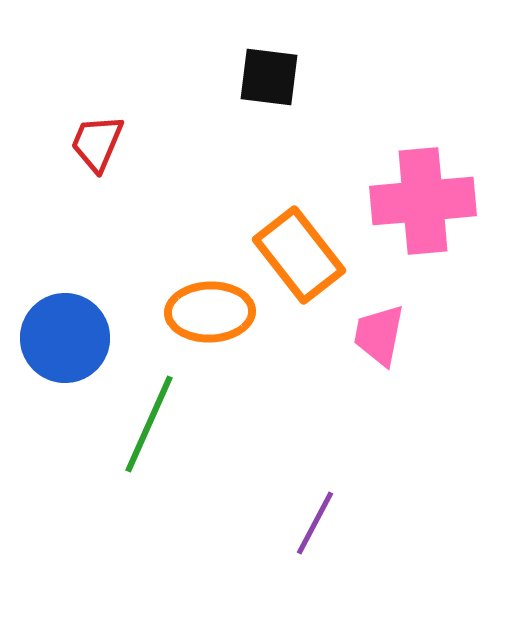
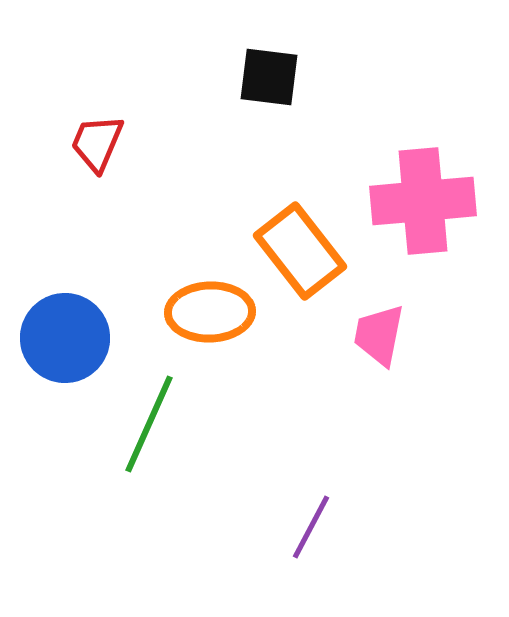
orange rectangle: moved 1 px right, 4 px up
purple line: moved 4 px left, 4 px down
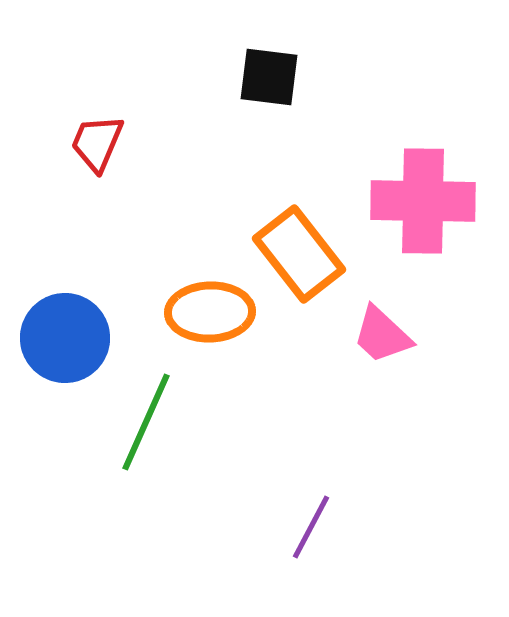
pink cross: rotated 6 degrees clockwise
orange rectangle: moved 1 px left, 3 px down
pink trapezoid: moved 3 px right; rotated 58 degrees counterclockwise
green line: moved 3 px left, 2 px up
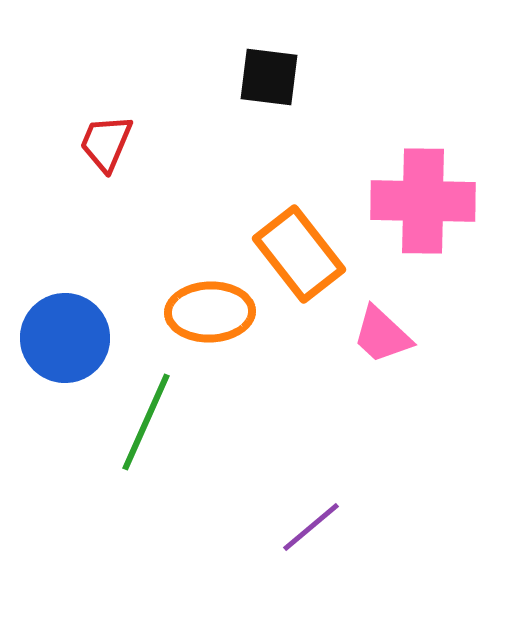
red trapezoid: moved 9 px right
purple line: rotated 22 degrees clockwise
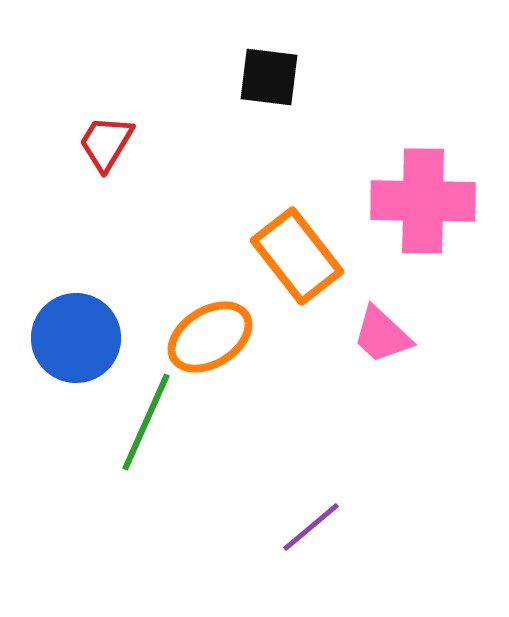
red trapezoid: rotated 8 degrees clockwise
orange rectangle: moved 2 px left, 2 px down
orange ellipse: moved 25 px down; rotated 30 degrees counterclockwise
blue circle: moved 11 px right
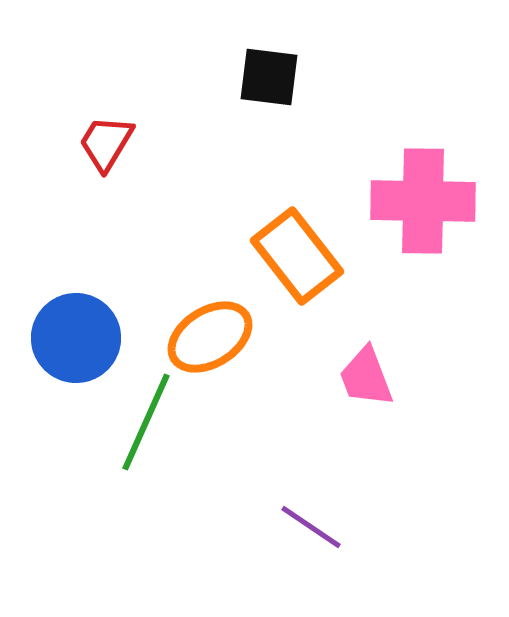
pink trapezoid: moved 16 px left, 42 px down; rotated 26 degrees clockwise
purple line: rotated 74 degrees clockwise
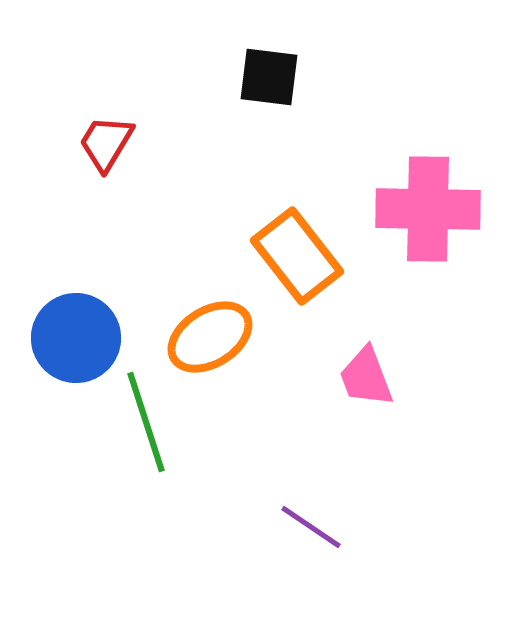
pink cross: moved 5 px right, 8 px down
green line: rotated 42 degrees counterclockwise
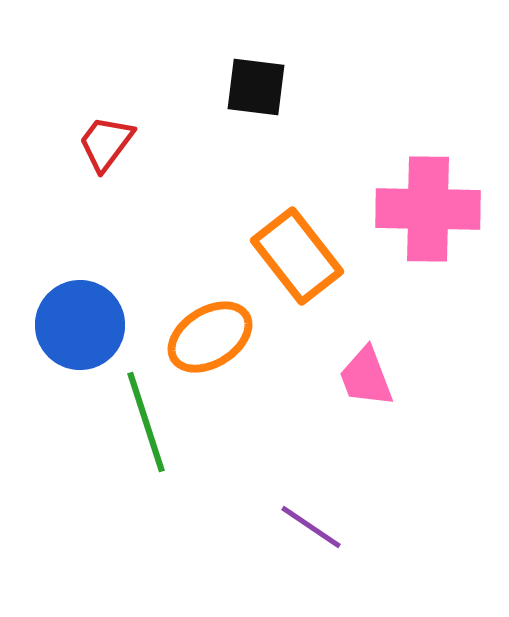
black square: moved 13 px left, 10 px down
red trapezoid: rotated 6 degrees clockwise
blue circle: moved 4 px right, 13 px up
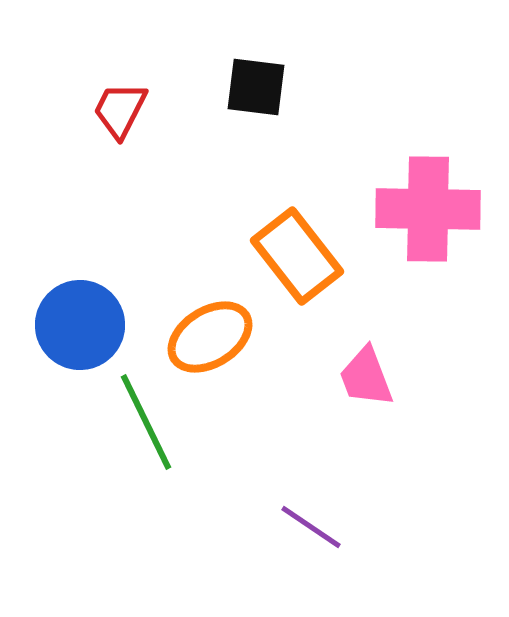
red trapezoid: moved 14 px right, 33 px up; rotated 10 degrees counterclockwise
green line: rotated 8 degrees counterclockwise
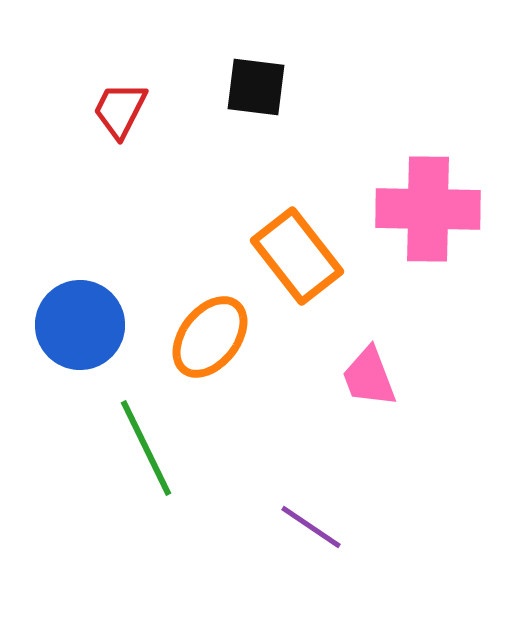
orange ellipse: rotated 20 degrees counterclockwise
pink trapezoid: moved 3 px right
green line: moved 26 px down
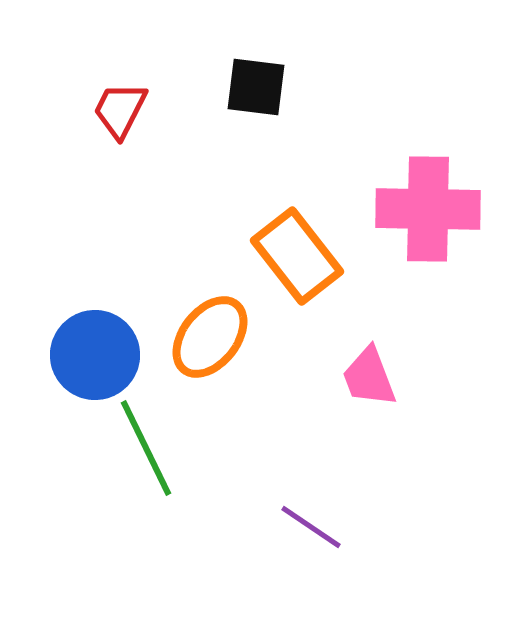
blue circle: moved 15 px right, 30 px down
